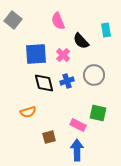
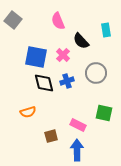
blue square: moved 3 px down; rotated 15 degrees clockwise
gray circle: moved 2 px right, 2 px up
green square: moved 6 px right
brown square: moved 2 px right, 1 px up
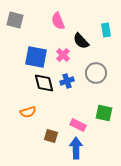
gray square: moved 2 px right; rotated 24 degrees counterclockwise
brown square: rotated 32 degrees clockwise
blue arrow: moved 1 px left, 2 px up
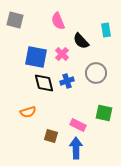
pink cross: moved 1 px left, 1 px up
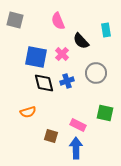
green square: moved 1 px right
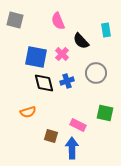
blue arrow: moved 4 px left
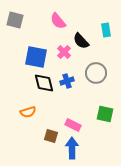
pink semicircle: rotated 18 degrees counterclockwise
pink cross: moved 2 px right, 2 px up
green square: moved 1 px down
pink rectangle: moved 5 px left
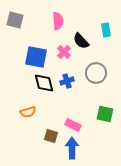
pink semicircle: rotated 144 degrees counterclockwise
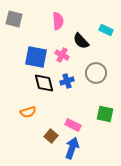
gray square: moved 1 px left, 1 px up
cyan rectangle: rotated 56 degrees counterclockwise
pink cross: moved 2 px left, 3 px down; rotated 16 degrees counterclockwise
brown square: rotated 24 degrees clockwise
blue arrow: rotated 20 degrees clockwise
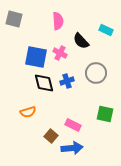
pink cross: moved 2 px left, 2 px up
blue arrow: rotated 65 degrees clockwise
